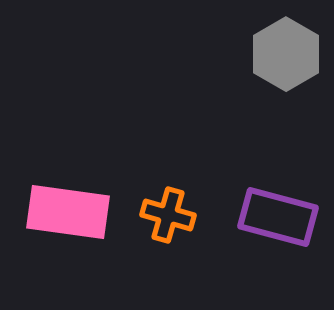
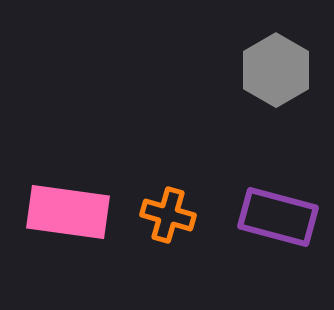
gray hexagon: moved 10 px left, 16 px down
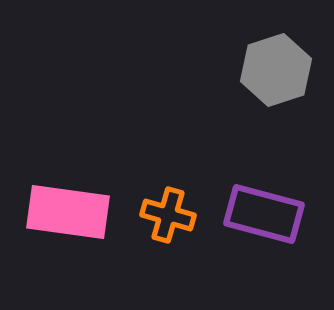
gray hexagon: rotated 12 degrees clockwise
purple rectangle: moved 14 px left, 3 px up
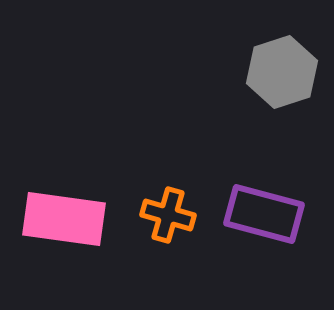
gray hexagon: moved 6 px right, 2 px down
pink rectangle: moved 4 px left, 7 px down
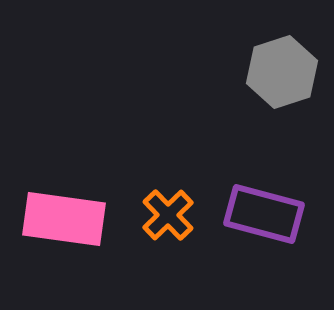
orange cross: rotated 30 degrees clockwise
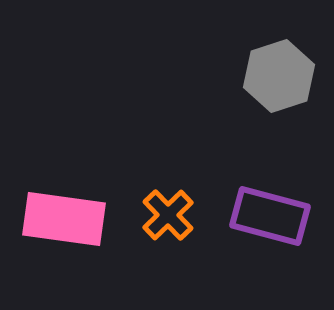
gray hexagon: moved 3 px left, 4 px down
purple rectangle: moved 6 px right, 2 px down
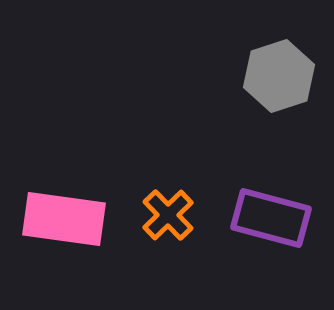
purple rectangle: moved 1 px right, 2 px down
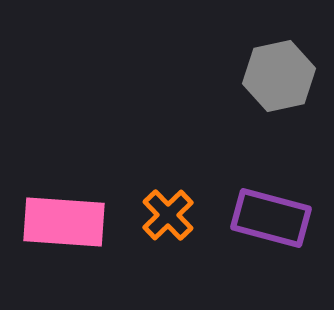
gray hexagon: rotated 6 degrees clockwise
pink rectangle: moved 3 px down; rotated 4 degrees counterclockwise
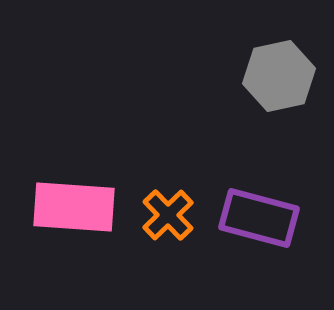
purple rectangle: moved 12 px left
pink rectangle: moved 10 px right, 15 px up
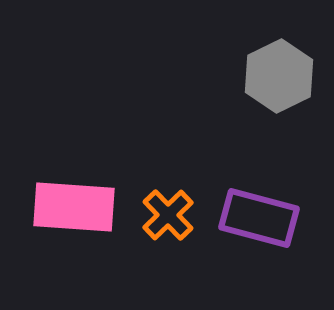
gray hexagon: rotated 14 degrees counterclockwise
